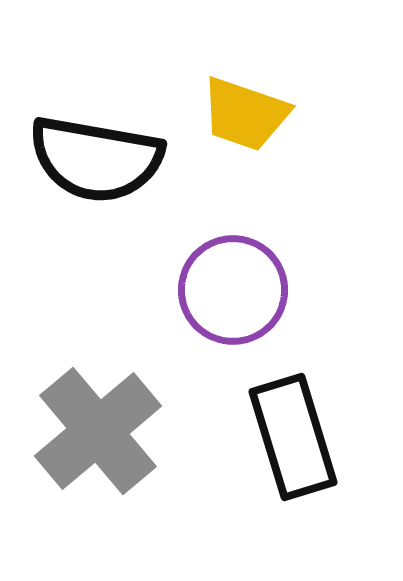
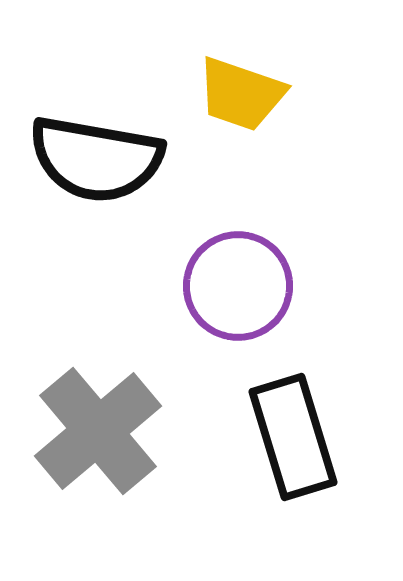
yellow trapezoid: moved 4 px left, 20 px up
purple circle: moved 5 px right, 4 px up
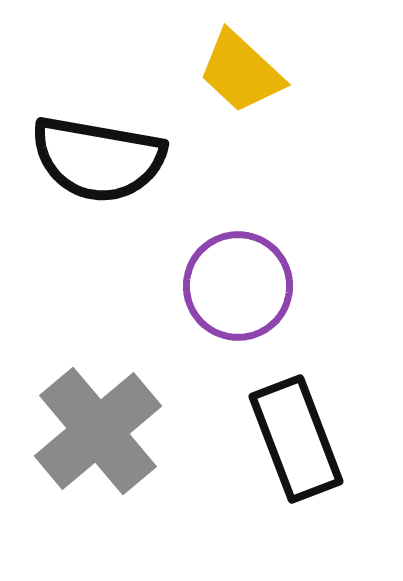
yellow trapezoid: moved 22 px up; rotated 24 degrees clockwise
black semicircle: moved 2 px right
black rectangle: moved 3 px right, 2 px down; rotated 4 degrees counterclockwise
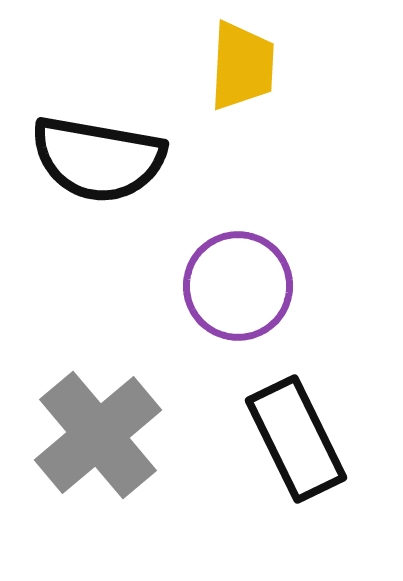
yellow trapezoid: moved 1 px right, 6 px up; rotated 130 degrees counterclockwise
gray cross: moved 4 px down
black rectangle: rotated 5 degrees counterclockwise
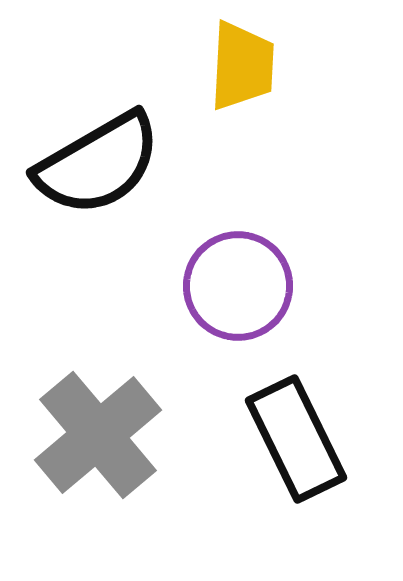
black semicircle: moved 5 px down; rotated 40 degrees counterclockwise
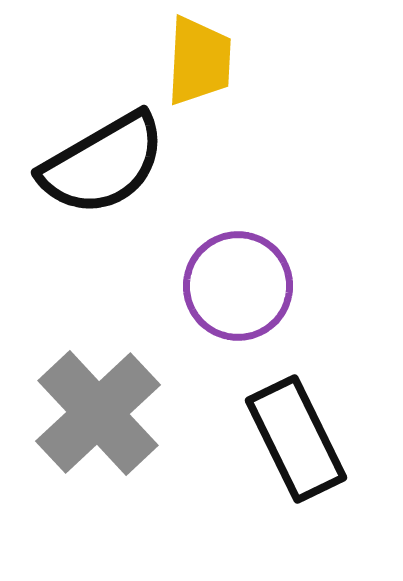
yellow trapezoid: moved 43 px left, 5 px up
black semicircle: moved 5 px right
gray cross: moved 22 px up; rotated 3 degrees counterclockwise
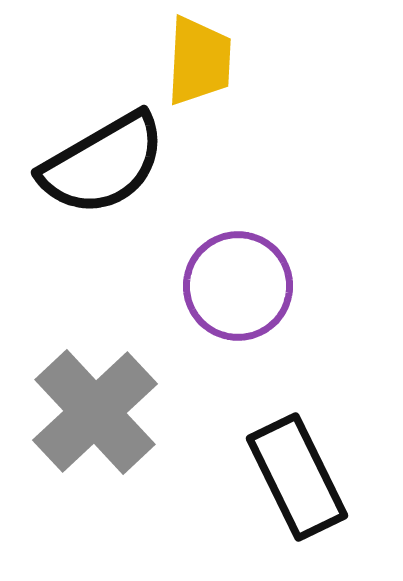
gray cross: moved 3 px left, 1 px up
black rectangle: moved 1 px right, 38 px down
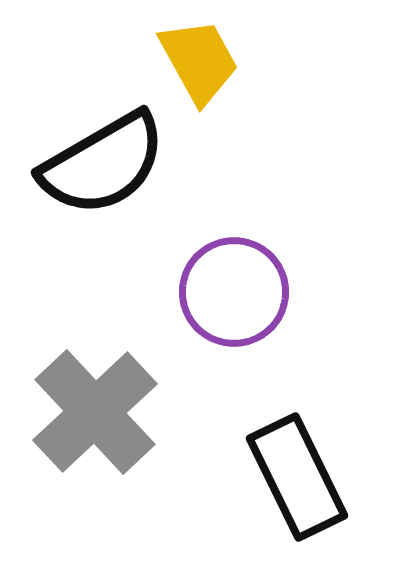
yellow trapezoid: rotated 32 degrees counterclockwise
purple circle: moved 4 px left, 6 px down
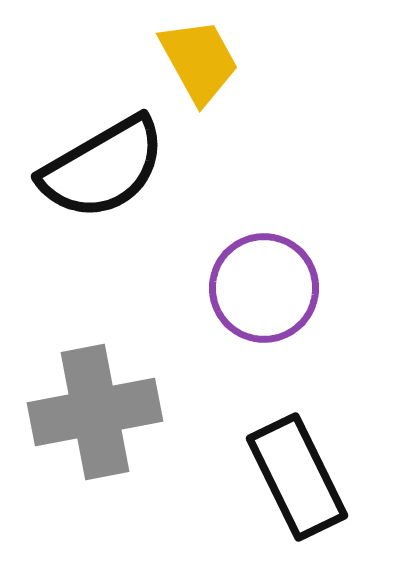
black semicircle: moved 4 px down
purple circle: moved 30 px right, 4 px up
gray cross: rotated 32 degrees clockwise
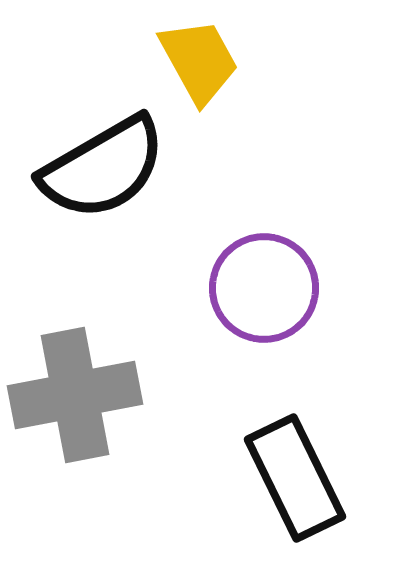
gray cross: moved 20 px left, 17 px up
black rectangle: moved 2 px left, 1 px down
